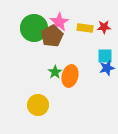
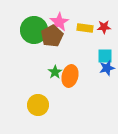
green circle: moved 2 px down
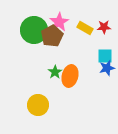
yellow rectangle: rotated 21 degrees clockwise
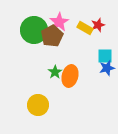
red star: moved 6 px left, 2 px up; rotated 16 degrees counterclockwise
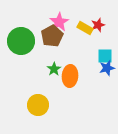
green circle: moved 13 px left, 11 px down
green star: moved 1 px left, 3 px up
orange ellipse: rotated 10 degrees counterclockwise
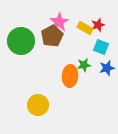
cyan square: moved 4 px left, 9 px up; rotated 21 degrees clockwise
green star: moved 30 px right, 4 px up; rotated 24 degrees clockwise
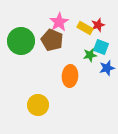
brown pentagon: moved 4 px down; rotated 20 degrees counterclockwise
green star: moved 6 px right, 10 px up
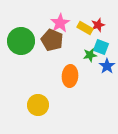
pink star: moved 1 px right, 1 px down
blue star: moved 2 px up; rotated 21 degrees counterclockwise
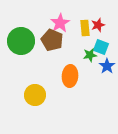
yellow rectangle: rotated 56 degrees clockwise
yellow circle: moved 3 px left, 10 px up
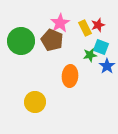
yellow rectangle: rotated 21 degrees counterclockwise
yellow circle: moved 7 px down
